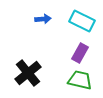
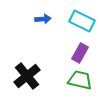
black cross: moved 1 px left, 3 px down
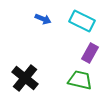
blue arrow: rotated 28 degrees clockwise
purple rectangle: moved 10 px right
black cross: moved 2 px left, 2 px down; rotated 12 degrees counterclockwise
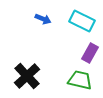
black cross: moved 2 px right, 2 px up; rotated 8 degrees clockwise
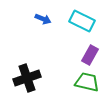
purple rectangle: moved 2 px down
black cross: moved 2 px down; rotated 24 degrees clockwise
green trapezoid: moved 7 px right, 2 px down
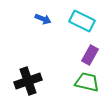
black cross: moved 1 px right, 3 px down
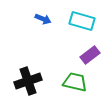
cyan rectangle: rotated 10 degrees counterclockwise
purple rectangle: rotated 24 degrees clockwise
green trapezoid: moved 12 px left
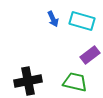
blue arrow: moved 10 px right; rotated 42 degrees clockwise
black cross: rotated 8 degrees clockwise
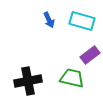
blue arrow: moved 4 px left, 1 px down
green trapezoid: moved 3 px left, 4 px up
